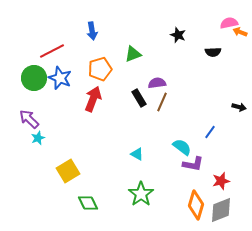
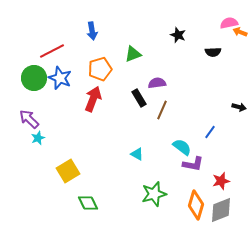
brown line: moved 8 px down
green star: moved 13 px right; rotated 20 degrees clockwise
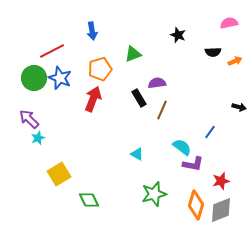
orange arrow: moved 5 px left, 29 px down; rotated 136 degrees clockwise
yellow square: moved 9 px left, 3 px down
green diamond: moved 1 px right, 3 px up
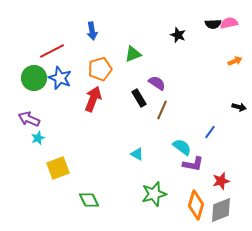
black semicircle: moved 28 px up
purple semicircle: rotated 42 degrees clockwise
purple arrow: rotated 20 degrees counterclockwise
yellow square: moved 1 px left, 6 px up; rotated 10 degrees clockwise
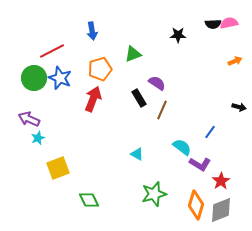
black star: rotated 21 degrees counterclockwise
purple L-shape: moved 7 px right; rotated 20 degrees clockwise
red star: rotated 18 degrees counterclockwise
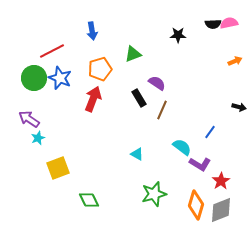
purple arrow: rotated 10 degrees clockwise
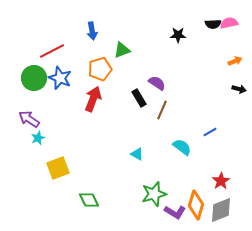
green triangle: moved 11 px left, 4 px up
black arrow: moved 18 px up
blue line: rotated 24 degrees clockwise
purple L-shape: moved 25 px left, 48 px down
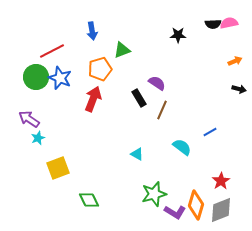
green circle: moved 2 px right, 1 px up
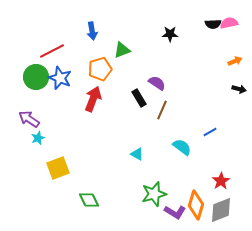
black star: moved 8 px left, 1 px up
